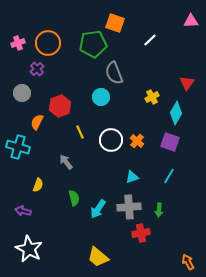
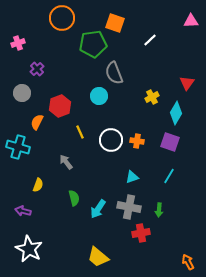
orange circle: moved 14 px right, 25 px up
cyan circle: moved 2 px left, 1 px up
orange cross: rotated 32 degrees counterclockwise
gray cross: rotated 15 degrees clockwise
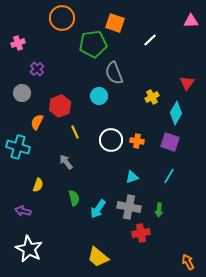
yellow line: moved 5 px left
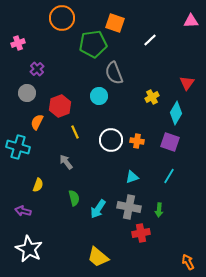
gray circle: moved 5 px right
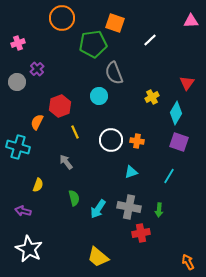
gray circle: moved 10 px left, 11 px up
purple square: moved 9 px right
cyan triangle: moved 1 px left, 5 px up
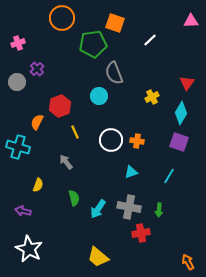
cyan diamond: moved 5 px right
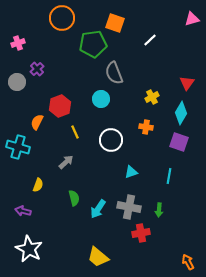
pink triangle: moved 1 px right, 2 px up; rotated 14 degrees counterclockwise
cyan circle: moved 2 px right, 3 px down
orange cross: moved 9 px right, 14 px up
gray arrow: rotated 84 degrees clockwise
cyan line: rotated 21 degrees counterclockwise
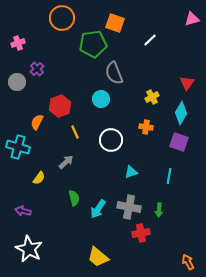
yellow semicircle: moved 1 px right, 7 px up; rotated 16 degrees clockwise
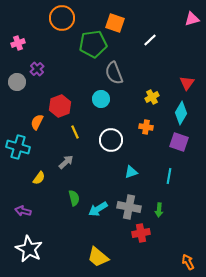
cyan arrow: rotated 24 degrees clockwise
